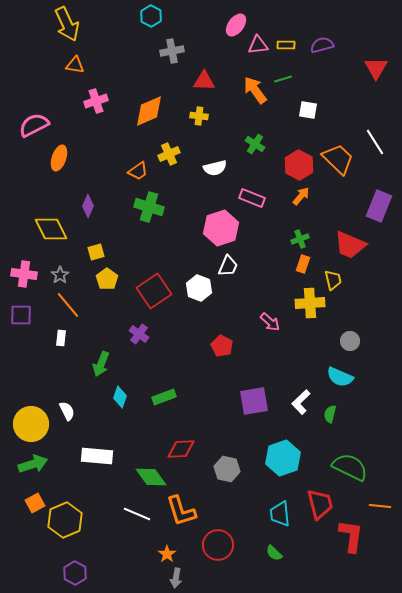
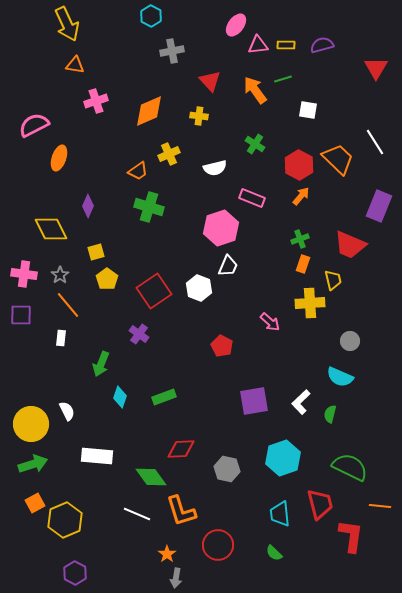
red triangle at (204, 81): moved 6 px right; rotated 45 degrees clockwise
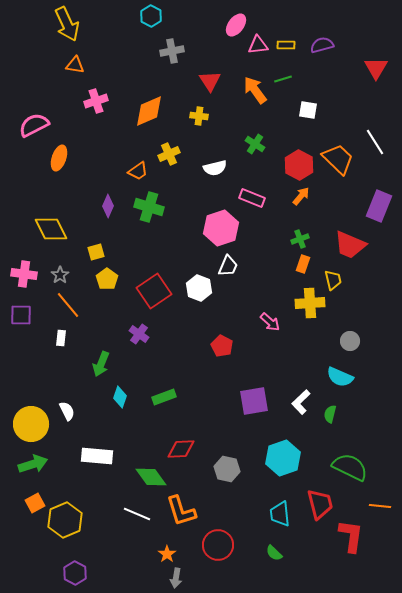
red triangle at (210, 81): rotated 10 degrees clockwise
purple diamond at (88, 206): moved 20 px right
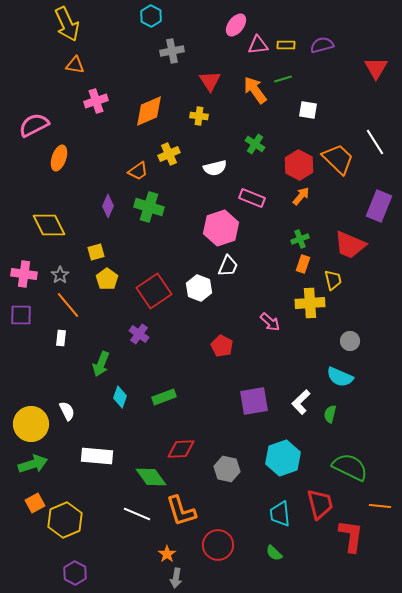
yellow diamond at (51, 229): moved 2 px left, 4 px up
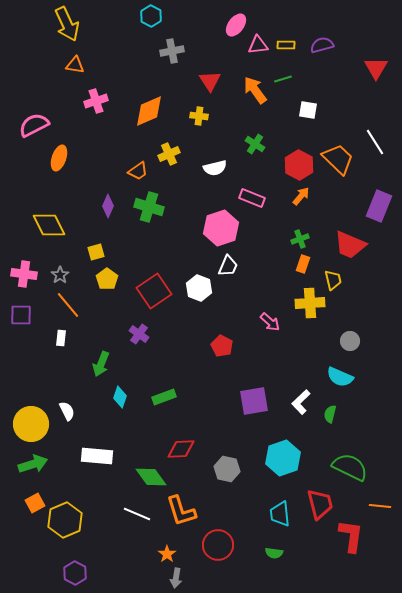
green semicircle at (274, 553): rotated 36 degrees counterclockwise
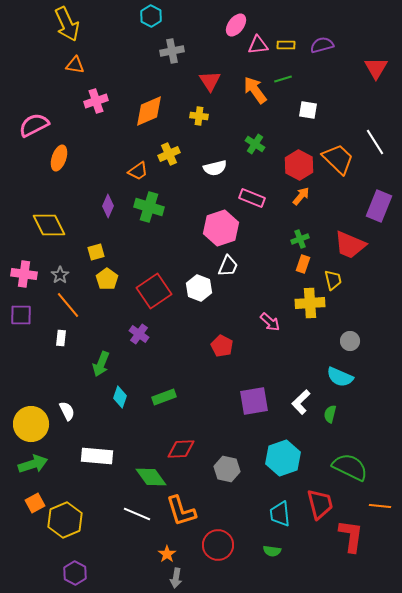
green semicircle at (274, 553): moved 2 px left, 2 px up
